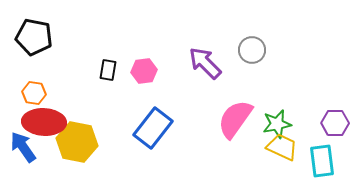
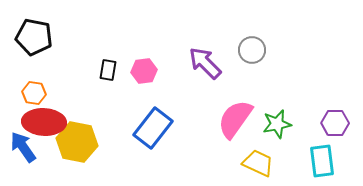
yellow trapezoid: moved 24 px left, 16 px down
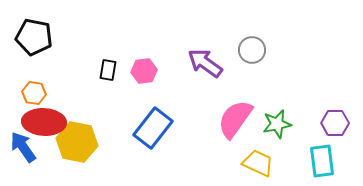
purple arrow: rotated 9 degrees counterclockwise
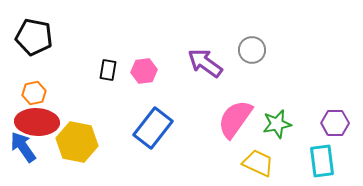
orange hexagon: rotated 20 degrees counterclockwise
red ellipse: moved 7 px left
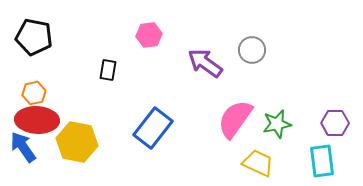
pink hexagon: moved 5 px right, 36 px up
red ellipse: moved 2 px up
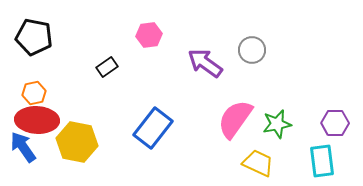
black rectangle: moved 1 px left, 3 px up; rotated 45 degrees clockwise
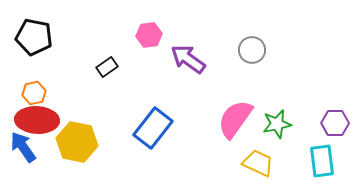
purple arrow: moved 17 px left, 4 px up
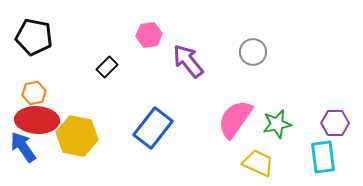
gray circle: moved 1 px right, 2 px down
purple arrow: moved 2 px down; rotated 15 degrees clockwise
black rectangle: rotated 10 degrees counterclockwise
yellow hexagon: moved 6 px up
cyan rectangle: moved 1 px right, 4 px up
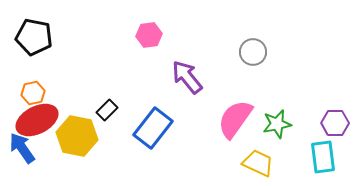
purple arrow: moved 1 px left, 16 px down
black rectangle: moved 43 px down
orange hexagon: moved 1 px left
red ellipse: rotated 30 degrees counterclockwise
blue arrow: moved 1 px left, 1 px down
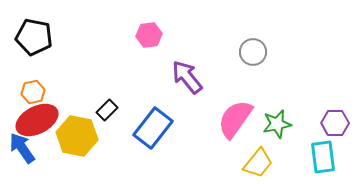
orange hexagon: moved 1 px up
yellow trapezoid: rotated 104 degrees clockwise
